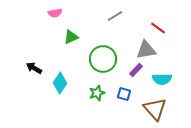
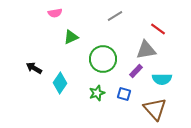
red line: moved 1 px down
purple rectangle: moved 1 px down
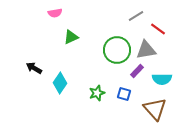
gray line: moved 21 px right
green circle: moved 14 px right, 9 px up
purple rectangle: moved 1 px right
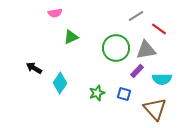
red line: moved 1 px right
green circle: moved 1 px left, 2 px up
